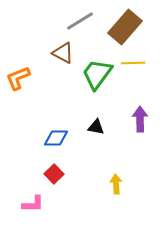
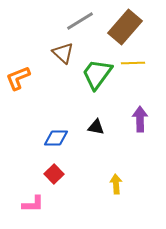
brown triangle: rotated 15 degrees clockwise
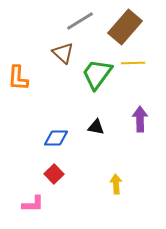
orange L-shape: rotated 64 degrees counterclockwise
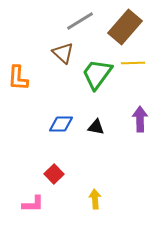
blue diamond: moved 5 px right, 14 px up
yellow arrow: moved 21 px left, 15 px down
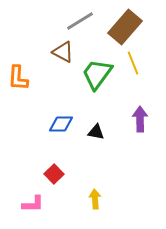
brown triangle: moved 1 px up; rotated 15 degrees counterclockwise
yellow line: rotated 70 degrees clockwise
black triangle: moved 5 px down
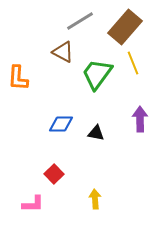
black triangle: moved 1 px down
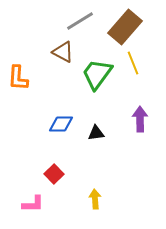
black triangle: rotated 18 degrees counterclockwise
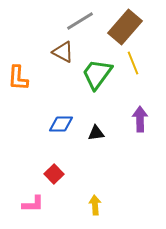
yellow arrow: moved 6 px down
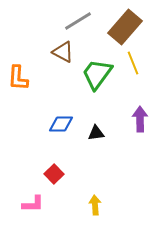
gray line: moved 2 px left
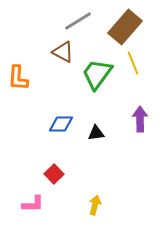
yellow arrow: rotated 18 degrees clockwise
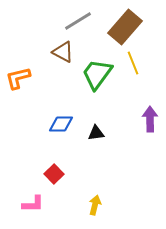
orange L-shape: rotated 72 degrees clockwise
purple arrow: moved 10 px right
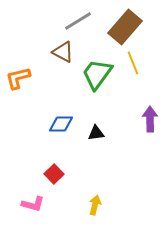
pink L-shape: rotated 15 degrees clockwise
